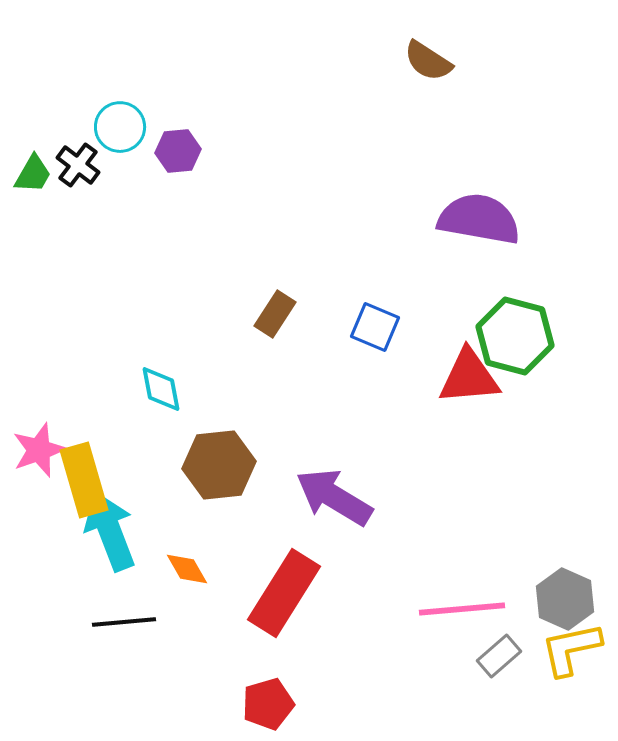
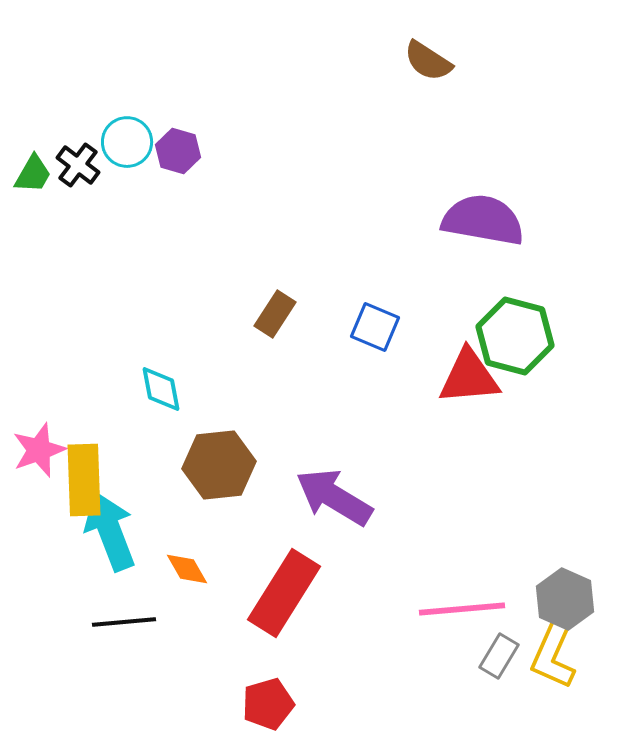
cyan circle: moved 7 px right, 15 px down
purple hexagon: rotated 21 degrees clockwise
purple semicircle: moved 4 px right, 1 px down
yellow rectangle: rotated 14 degrees clockwise
yellow L-shape: moved 18 px left, 7 px down; rotated 54 degrees counterclockwise
gray rectangle: rotated 18 degrees counterclockwise
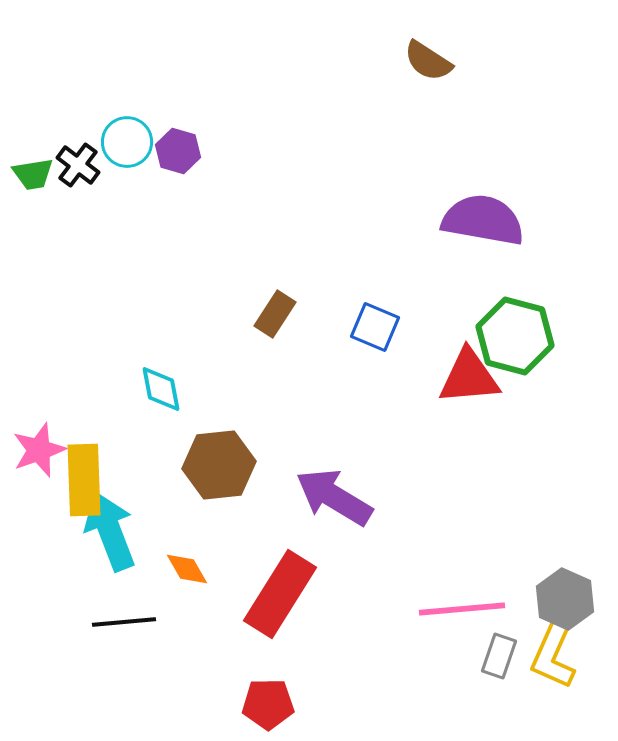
green trapezoid: rotated 51 degrees clockwise
red rectangle: moved 4 px left, 1 px down
gray rectangle: rotated 12 degrees counterclockwise
red pentagon: rotated 15 degrees clockwise
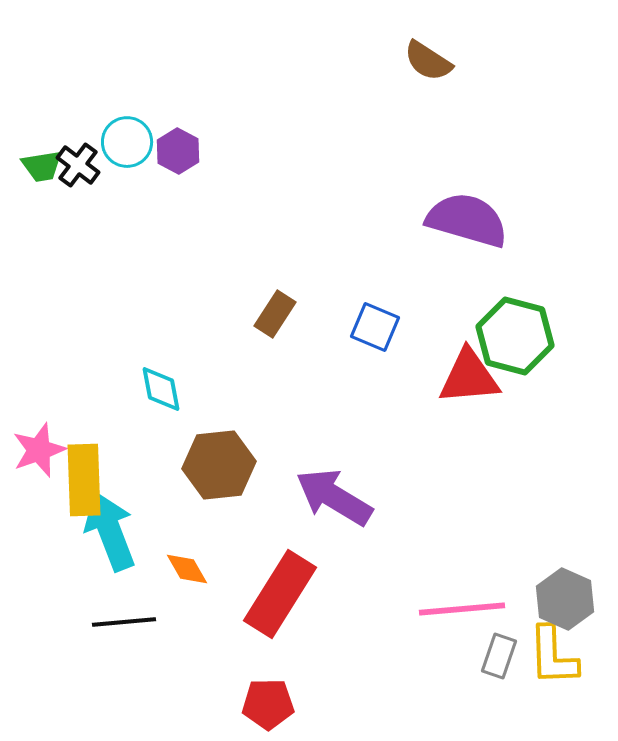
purple hexagon: rotated 12 degrees clockwise
green trapezoid: moved 9 px right, 8 px up
purple semicircle: moved 16 px left; rotated 6 degrees clockwise
yellow L-shape: rotated 26 degrees counterclockwise
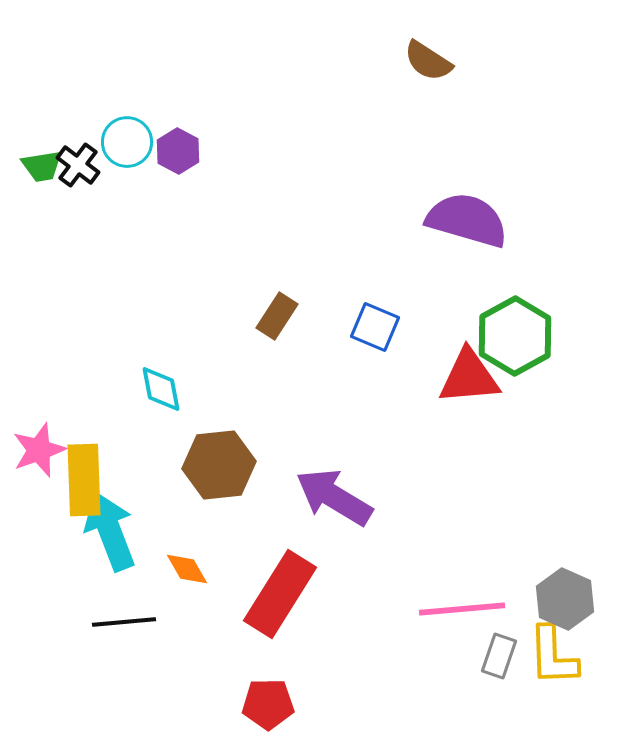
brown rectangle: moved 2 px right, 2 px down
green hexagon: rotated 16 degrees clockwise
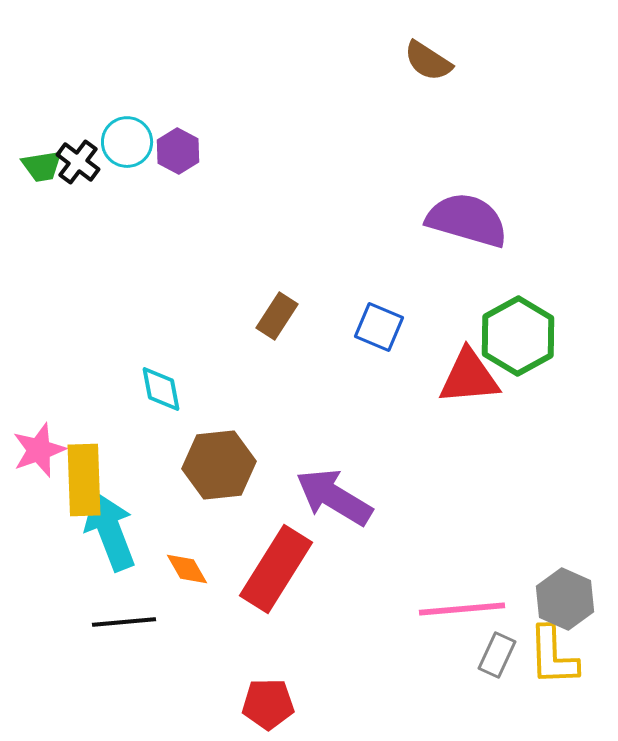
black cross: moved 3 px up
blue square: moved 4 px right
green hexagon: moved 3 px right
red rectangle: moved 4 px left, 25 px up
gray rectangle: moved 2 px left, 1 px up; rotated 6 degrees clockwise
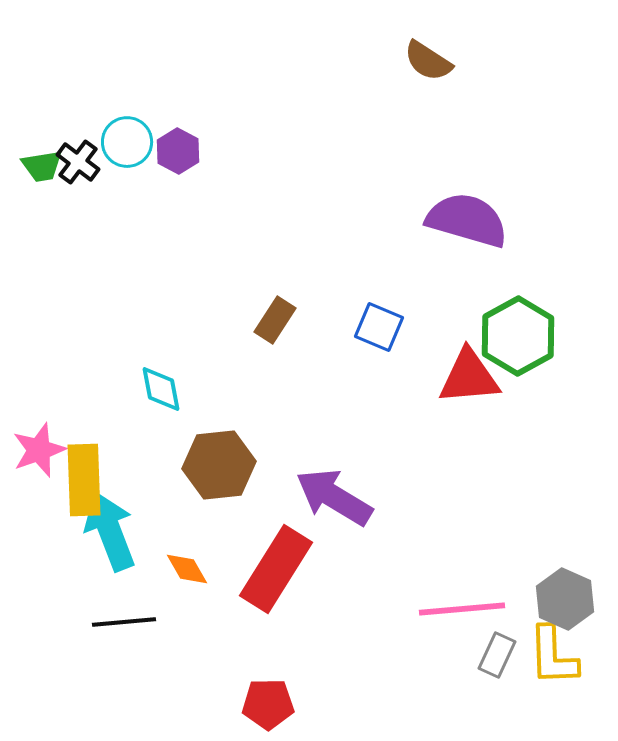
brown rectangle: moved 2 px left, 4 px down
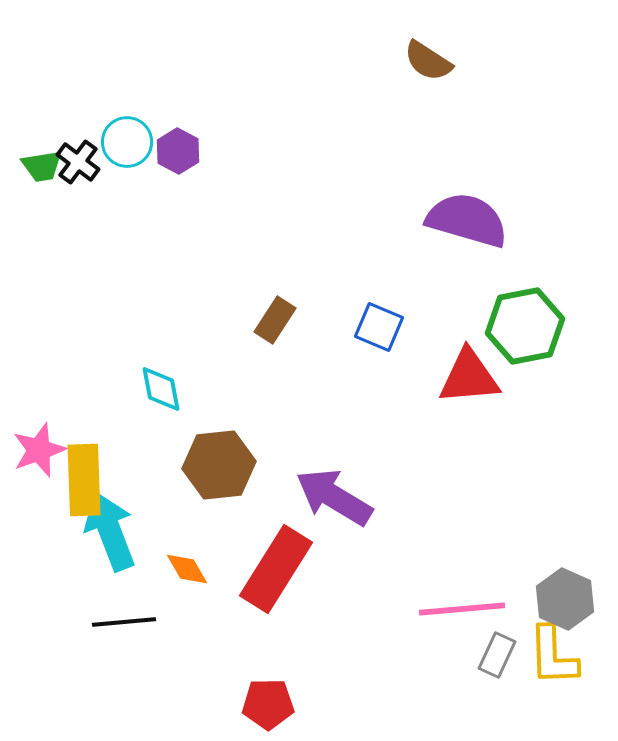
green hexagon: moved 7 px right, 10 px up; rotated 18 degrees clockwise
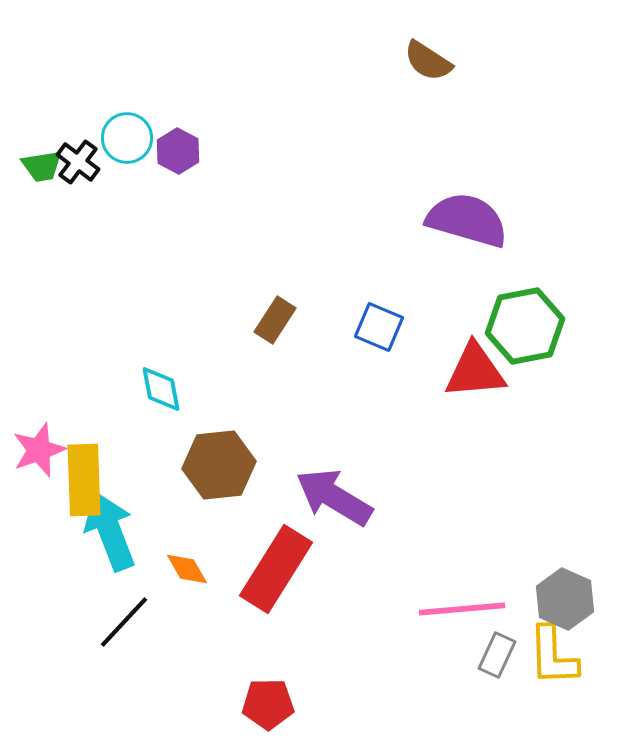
cyan circle: moved 4 px up
red triangle: moved 6 px right, 6 px up
black line: rotated 42 degrees counterclockwise
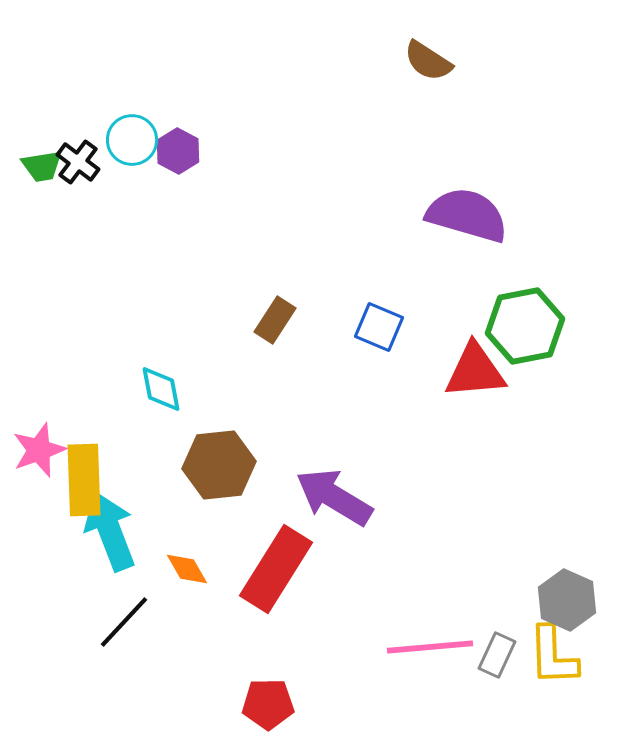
cyan circle: moved 5 px right, 2 px down
purple semicircle: moved 5 px up
gray hexagon: moved 2 px right, 1 px down
pink line: moved 32 px left, 38 px down
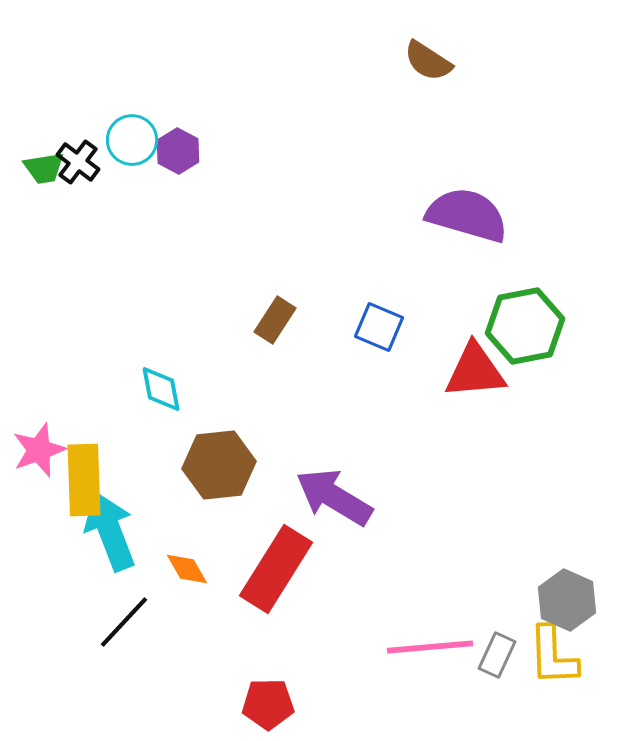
green trapezoid: moved 2 px right, 2 px down
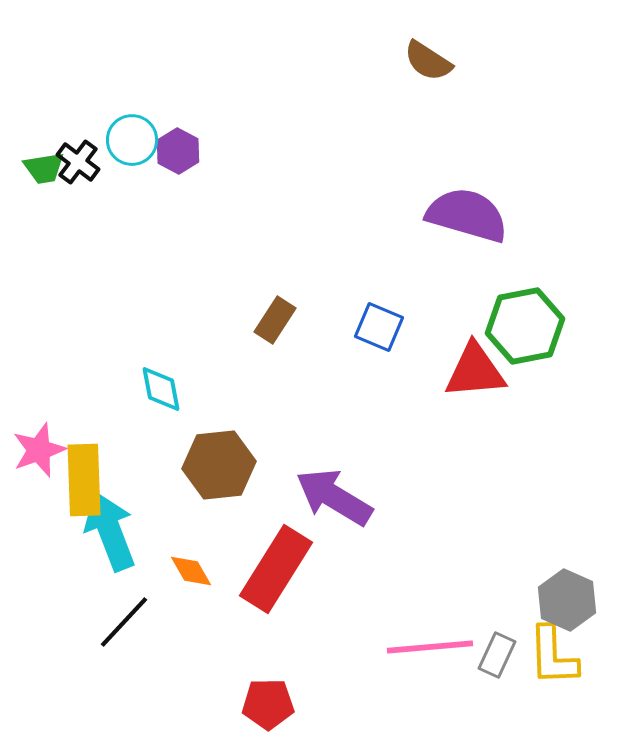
orange diamond: moved 4 px right, 2 px down
